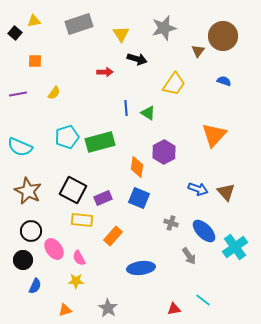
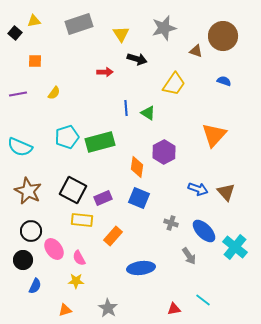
brown triangle at (198, 51): moved 2 px left; rotated 48 degrees counterclockwise
cyan cross at (235, 247): rotated 15 degrees counterclockwise
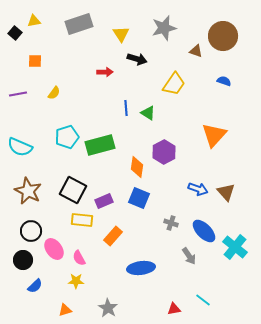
green rectangle at (100, 142): moved 3 px down
purple rectangle at (103, 198): moved 1 px right, 3 px down
blue semicircle at (35, 286): rotated 21 degrees clockwise
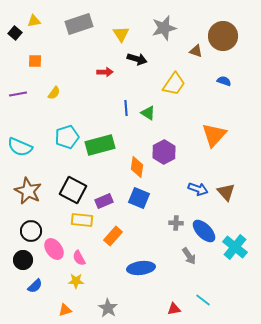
gray cross at (171, 223): moved 5 px right; rotated 16 degrees counterclockwise
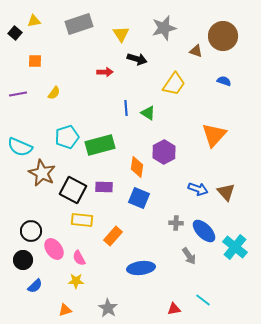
brown star at (28, 191): moved 14 px right, 18 px up
purple rectangle at (104, 201): moved 14 px up; rotated 24 degrees clockwise
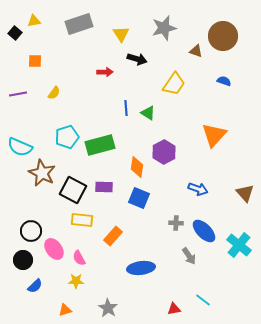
brown triangle at (226, 192): moved 19 px right, 1 px down
cyan cross at (235, 247): moved 4 px right, 2 px up
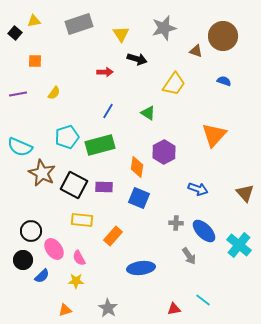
blue line at (126, 108): moved 18 px left, 3 px down; rotated 35 degrees clockwise
black square at (73, 190): moved 1 px right, 5 px up
blue semicircle at (35, 286): moved 7 px right, 10 px up
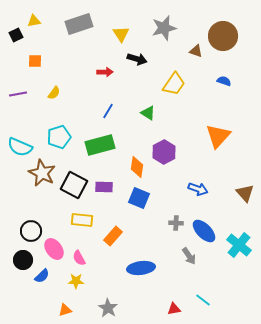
black square at (15, 33): moved 1 px right, 2 px down; rotated 24 degrees clockwise
orange triangle at (214, 135): moved 4 px right, 1 px down
cyan pentagon at (67, 137): moved 8 px left
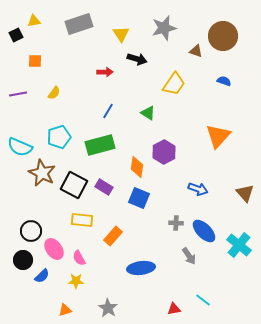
purple rectangle at (104, 187): rotated 30 degrees clockwise
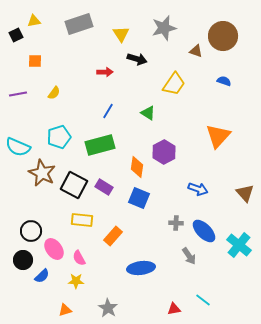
cyan semicircle at (20, 147): moved 2 px left
